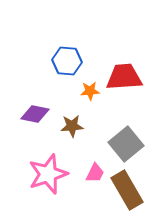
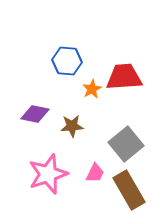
orange star: moved 2 px right, 2 px up; rotated 24 degrees counterclockwise
brown rectangle: moved 2 px right
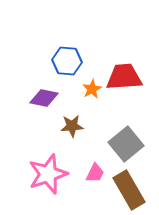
purple diamond: moved 9 px right, 16 px up
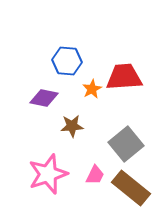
pink trapezoid: moved 2 px down
brown rectangle: moved 2 px right, 2 px up; rotated 21 degrees counterclockwise
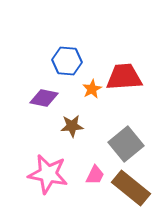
pink star: rotated 30 degrees clockwise
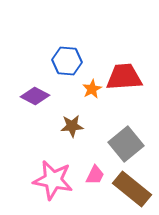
purple diamond: moved 9 px left, 2 px up; rotated 16 degrees clockwise
pink star: moved 5 px right, 6 px down
brown rectangle: moved 1 px right, 1 px down
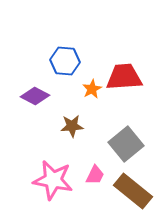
blue hexagon: moved 2 px left
brown rectangle: moved 1 px right, 2 px down
